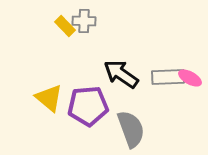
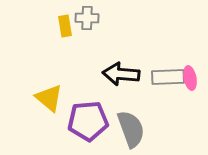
gray cross: moved 3 px right, 3 px up
yellow rectangle: rotated 35 degrees clockwise
black arrow: rotated 30 degrees counterclockwise
pink ellipse: rotated 50 degrees clockwise
purple pentagon: moved 15 px down
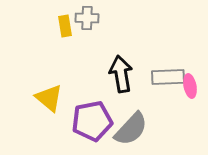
black arrow: rotated 75 degrees clockwise
pink ellipse: moved 8 px down
purple pentagon: moved 4 px right; rotated 6 degrees counterclockwise
gray semicircle: rotated 63 degrees clockwise
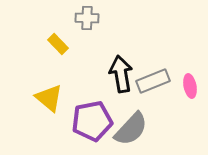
yellow rectangle: moved 7 px left, 18 px down; rotated 35 degrees counterclockwise
gray rectangle: moved 15 px left, 4 px down; rotated 20 degrees counterclockwise
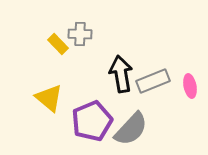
gray cross: moved 7 px left, 16 px down
purple pentagon: rotated 12 degrees counterclockwise
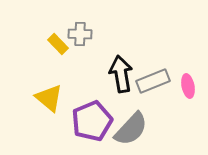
pink ellipse: moved 2 px left
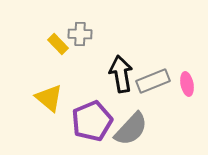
pink ellipse: moved 1 px left, 2 px up
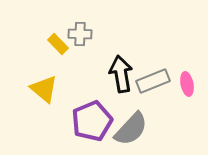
yellow triangle: moved 5 px left, 9 px up
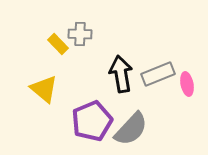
gray rectangle: moved 5 px right, 7 px up
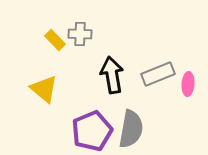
yellow rectangle: moved 3 px left, 4 px up
black arrow: moved 9 px left, 1 px down
pink ellipse: moved 1 px right; rotated 15 degrees clockwise
purple pentagon: moved 10 px down
gray semicircle: rotated 33 degrees counterclockwise
